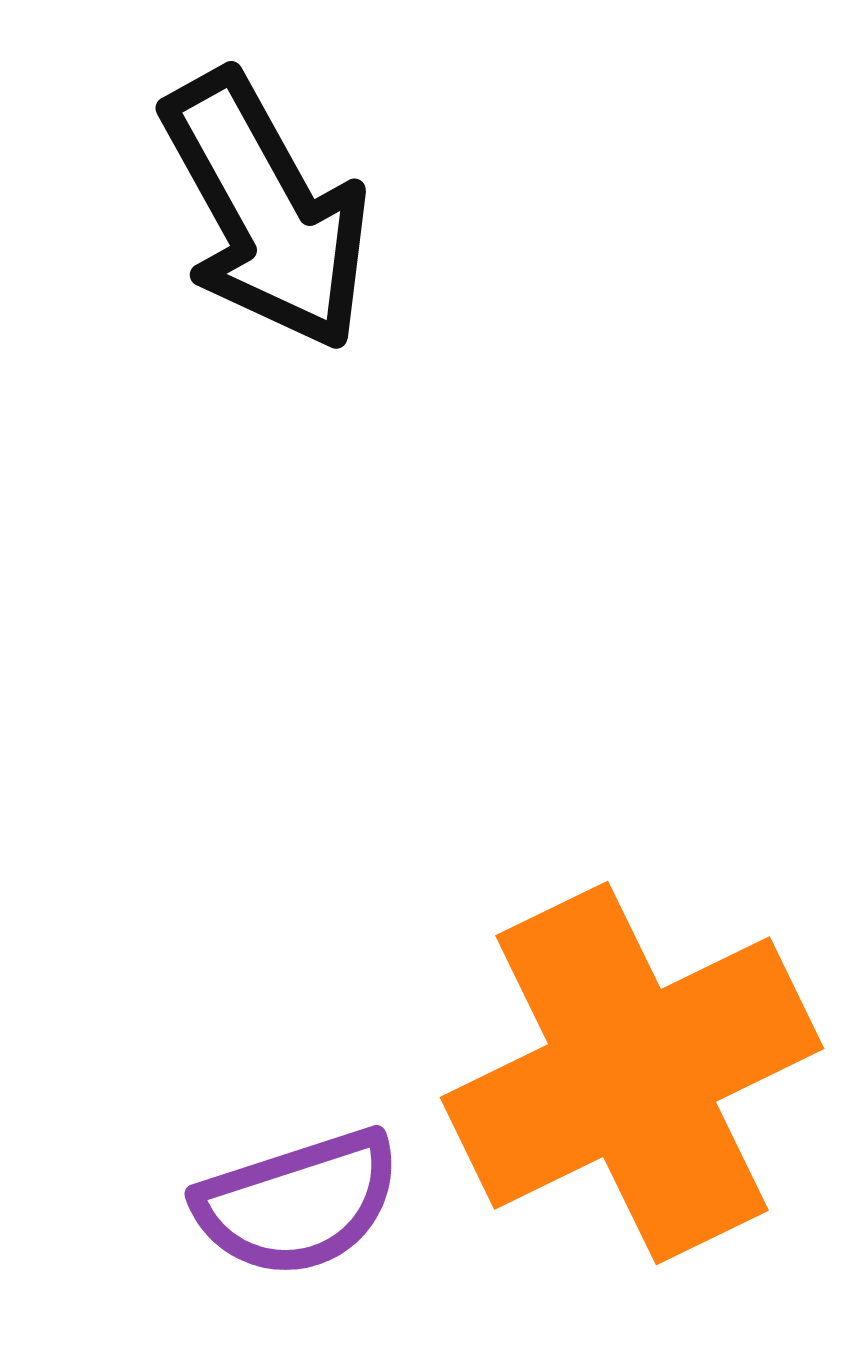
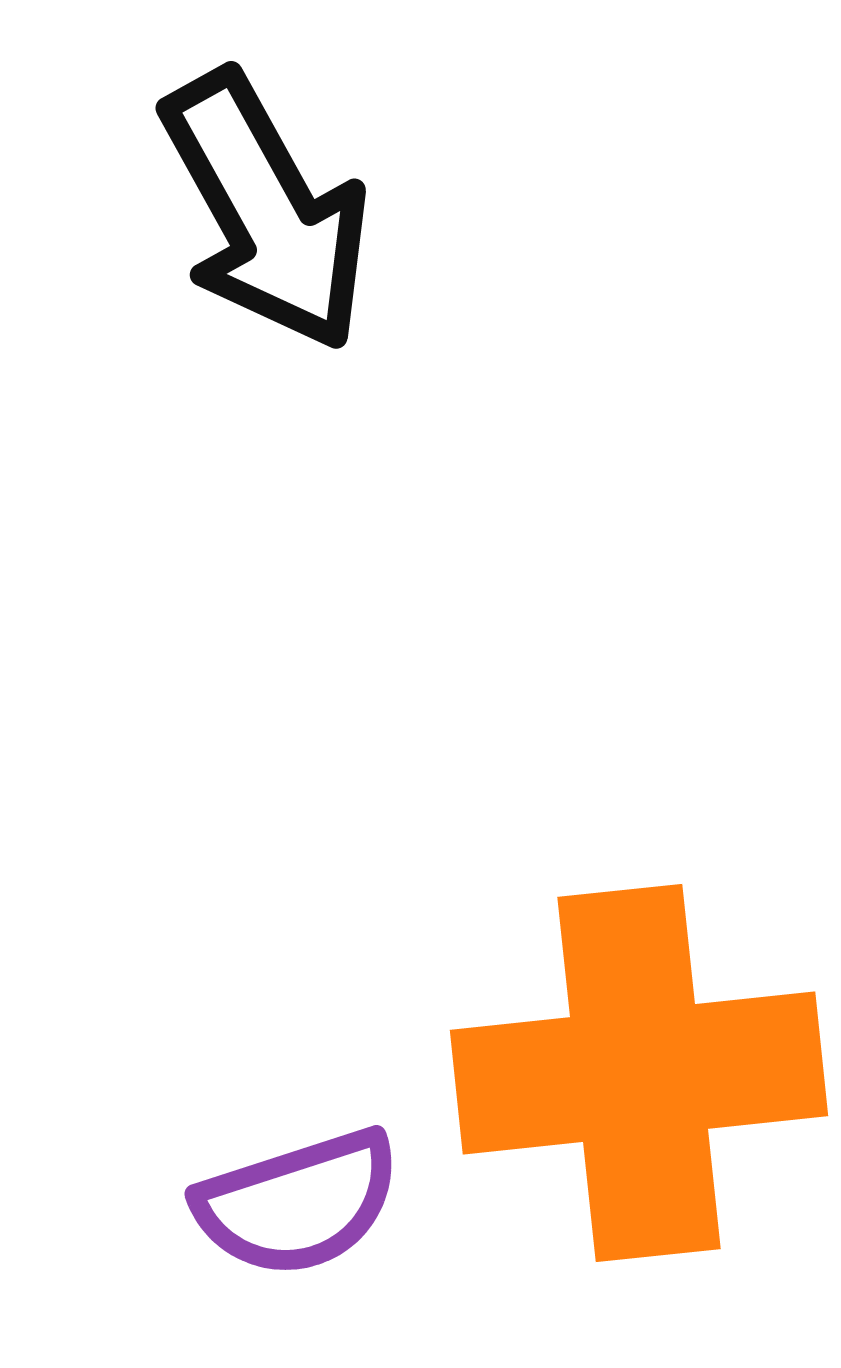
orange cross: moved 7 px right; rotated 20 degrees clockwise
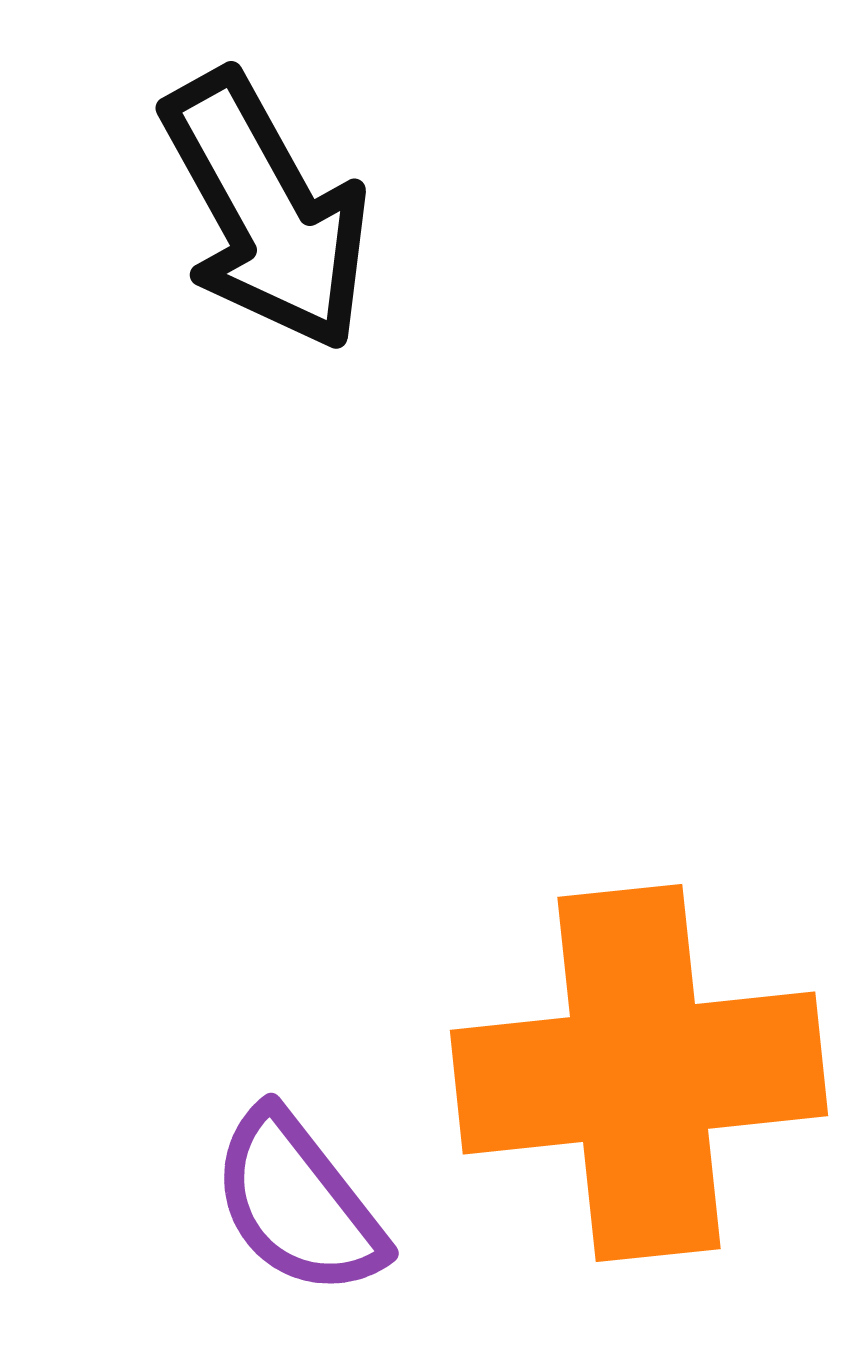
purple semicircle: rotated 70 degrees clockwise
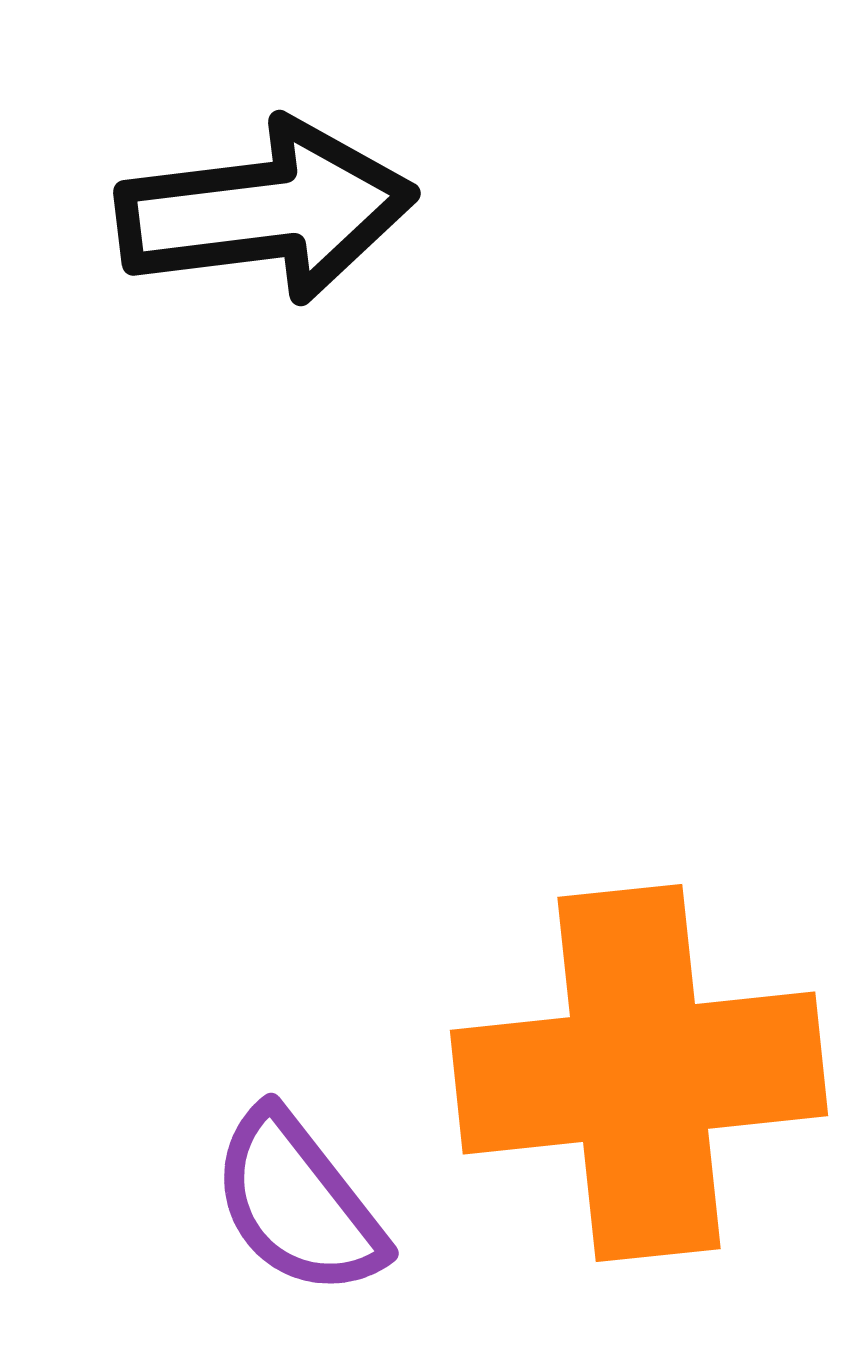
black arrow: rotated 68 degrees counterclockwise
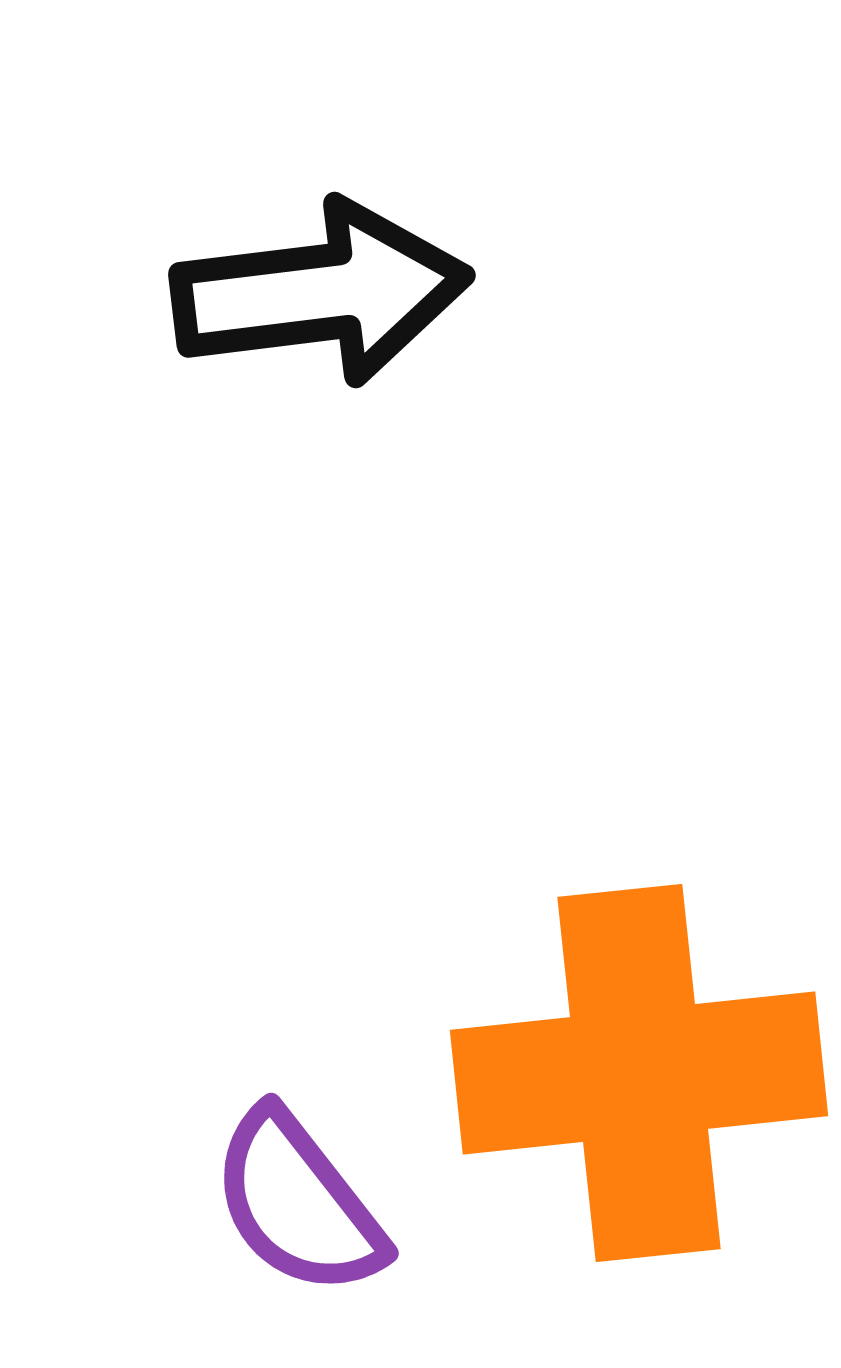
black arrow: moved 55 px right, 82 px down
